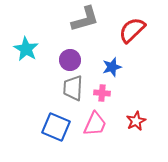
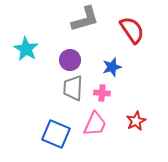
red semicircle: rotated 100 degrees clockwise
blue square: moved 7 px down
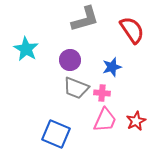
gray trapezoid: moved 3 px right; rotated 72 degrees counterclockwise
pink trapezoid: moved 10 px right, 4 px up
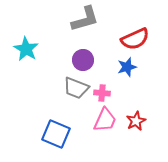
red semicircle: moved 3 px right, 9 px down; rotated 100 degrees clockwise
purple circle: moved 13 px right
blue star: moved 15 px right
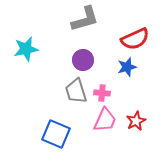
cyan star: rotated 30 degrees clockwise
gray trapezoid: moved 3 px down; rotated 52 degrees clockwise
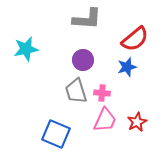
gray L-shape: moved 2 px right; rotated 20 degrees clockwise
red semicircle: rotated 16 degrees counterclockwise
red star: moved 1 px right, 1 px down
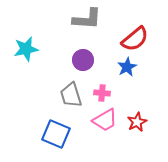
blue star: rotated 12 degrees counterclockwise
gray trapezoid: moved 5 px left, 4 px down
pink trapezoid: rotated 36 degrees clockwise
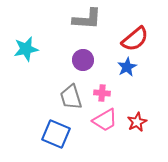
gray trapezoid: moved 2 px down
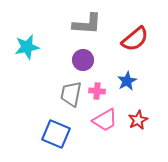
gray L-shape: moved 5 px down
cyan star: moved 1 px right, 2 px up
blue star: moved 14 px down
pink cross: moved 5 px left, 2 px up
gray trapezoid: moved 3 px up; rotated 28 degrees clockwise
red star: moved 1 px right, 2 px up
